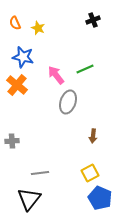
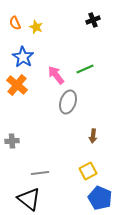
yellow star: moved 2 px left, 1 px up
blue star: rotated 20 degrees clockwise
yellow square: moved 2 px left, 2 px up
black triangle: rotated 30 degrees counterclockwise
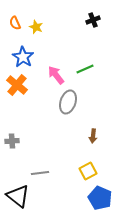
black triangle: moved 11 px left, 3 px up
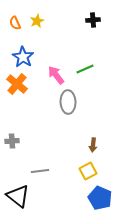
black cross: rotated 16 degrees clockwise
yellow star: moved 1 px right, 6 px up; rotated 24 degrees clockwise
orange cross: moved 1 px up
gray ellipse: rotated 20 degrees counterclockwise
brown arrow: moved 9 px down
gray line: moved 2 px up
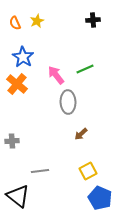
brown arrow: moved 12 px left, 11 px up; rotated 40 degrees clockwise
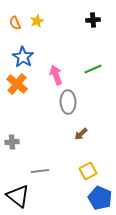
green line: moved 8 px right
pink arrow: rotated 18 degrees clockwise
gray cross: moved 1 px down
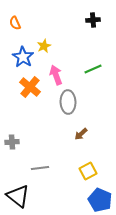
yellow star: moved 7 px right, 25 px down
orange cross: moved 13 px right, 3 px down
gray line: moved 3 px up
blue pentagon: moved 2 px down
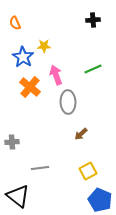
yellow star: rotated 24 degrees clockwise
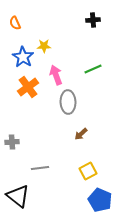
orange cross: moved 2 px left; rotated 15 degrees clockwise
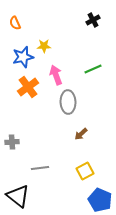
black cross: rotated 24 degrees counterclockwise
blue star: rotated 25 degrees clockwise
yellow square: moved 3 px left
